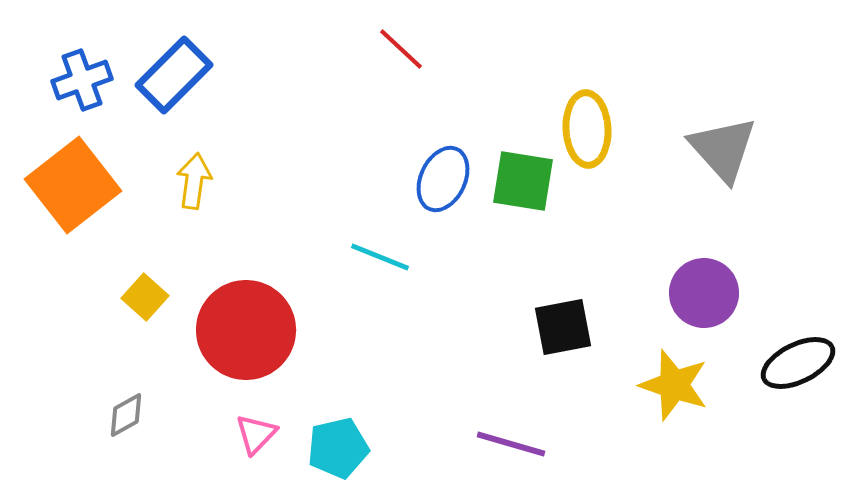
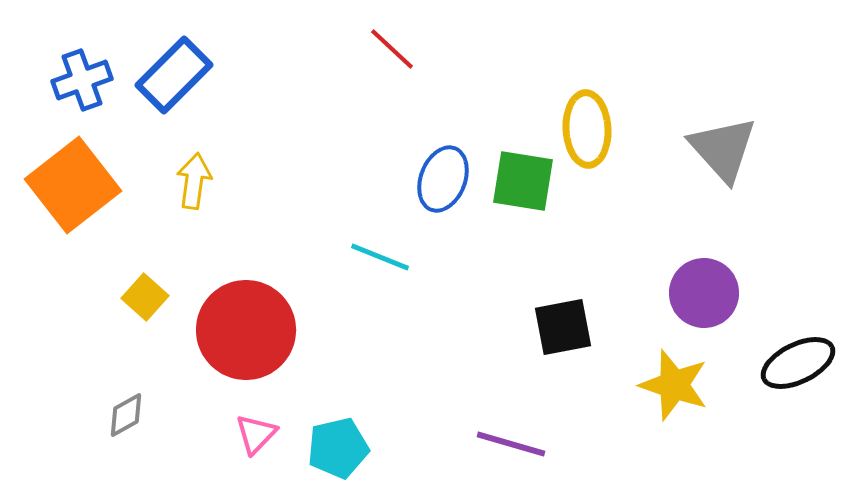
red line: moved 9 px left
blue ellipse: rotated 4 degrees counterclockwise
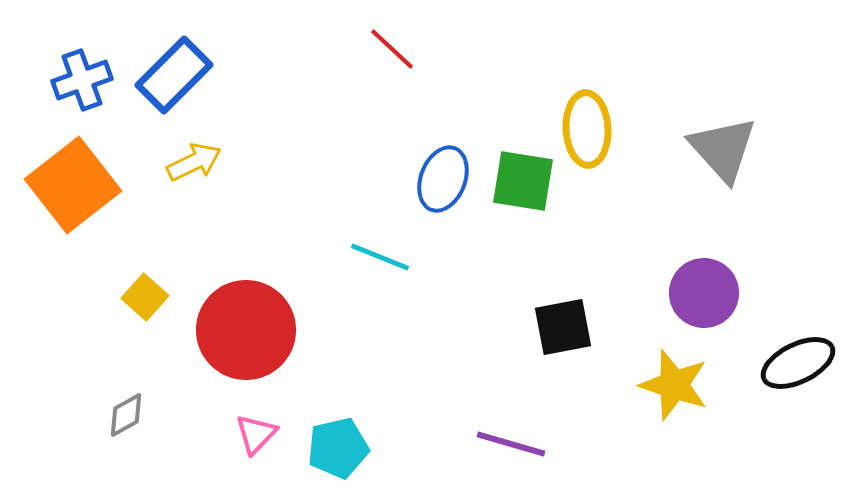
yellow arrow: moved 19 px up; rotated 56 degrees clockwise
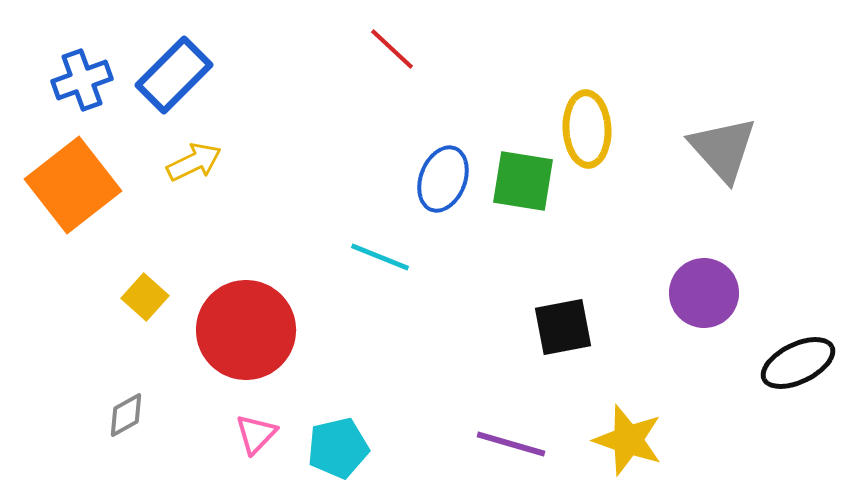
yellow star: moved 46 px left, 55 px down
